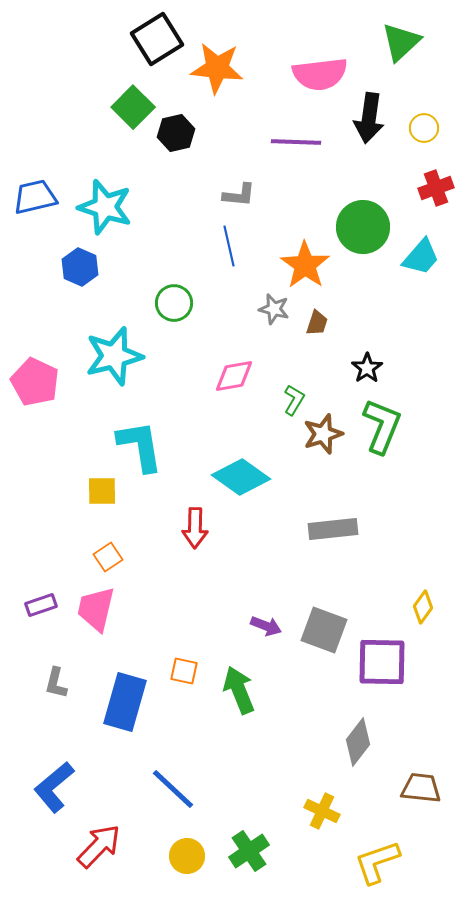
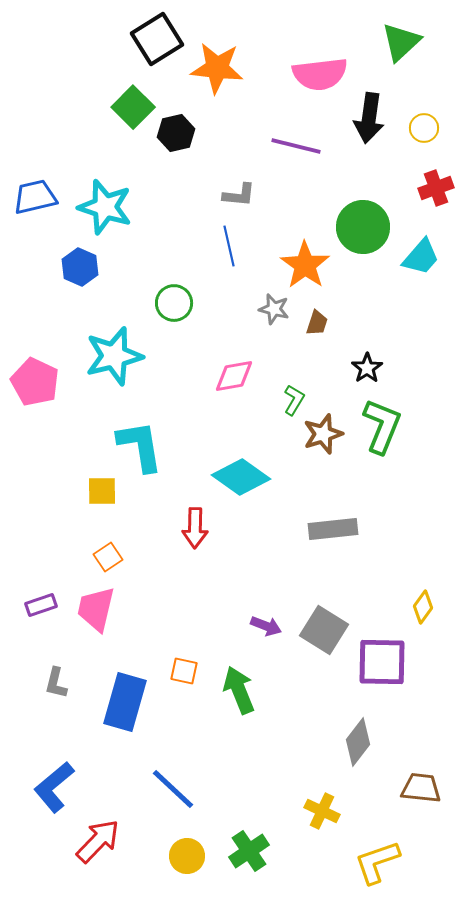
purple line at (296, 142): moved 4 px down; rotated 12 degrees clockwise
gray square at (324, 630): rotated 12 degrees clockwise
red arrow at (99, 846): moved 1 px left, 5 px up
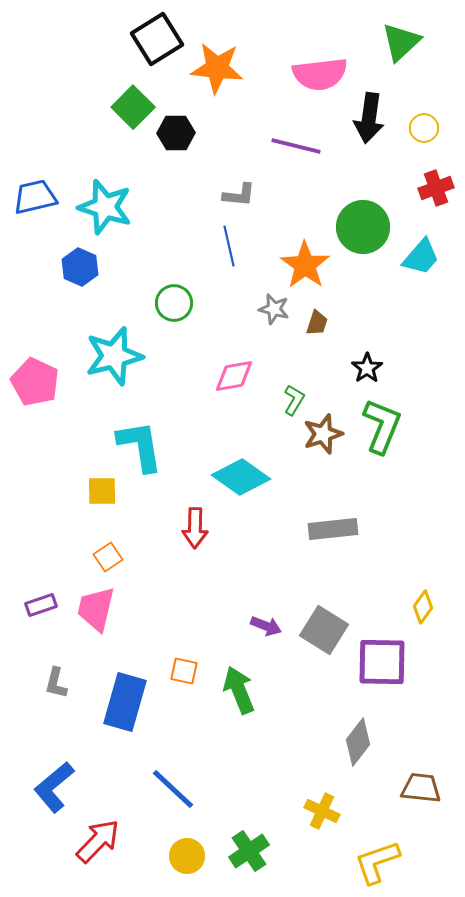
black hexagon at (176, 133): rotated 12 degrees clockwise
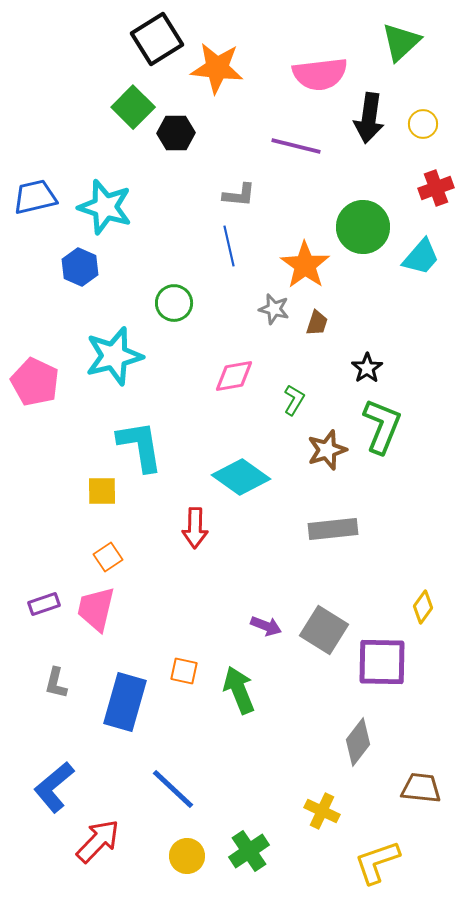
yellow circle at (424, 128): moved 1 px left, 4 px up
brown star at (323, 434): moved 4 px right, 16 px down
purple rectangle at (41, 605): moved 3 px right, 1 px up
